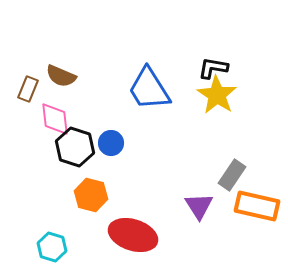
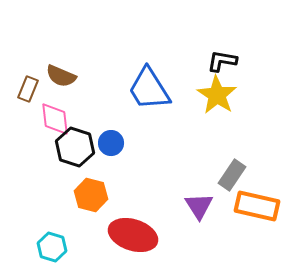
black L-shape: moved 9 px right, 7 px up
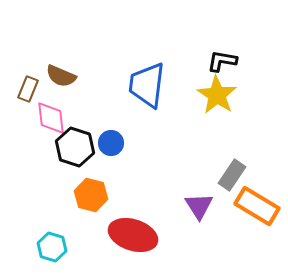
blue trapezoid: moved 2 px left, 4 px up; rotated 39 degrees clockwise
pink diamond: moved 4 px left, 1 px up
orange rectangle: rotated 18 degrees clockwise
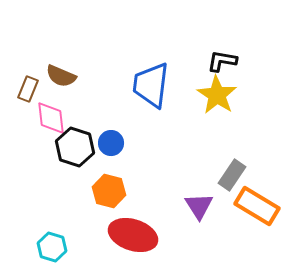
blue trapezoid: moved 4 px right
orange hexagon: moved 18 px right, 4 px up
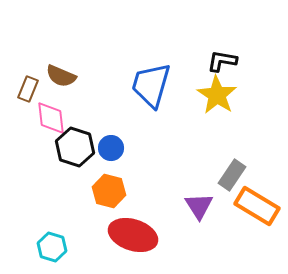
blue trapezoid: rotated 9 degrees clockwise
blue circle: moved 5 px down
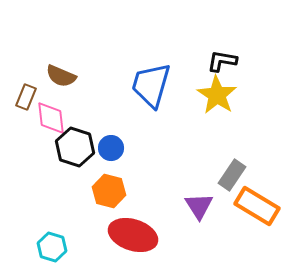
brown rectangle: moved 2 px left, 8 px down
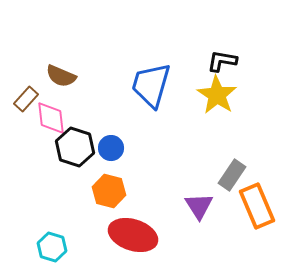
brown rectangle: moved 2 px down; rotated 20 degrees clockwise
orange rectangle: rotated 36 degrees clockwise
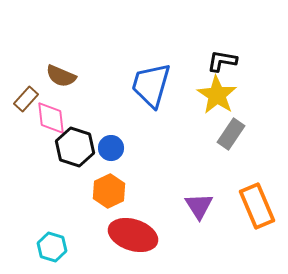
gray rectangle: moved 1 px left, 41 px up
orange hexagon: rotated 20 degrees clockwise
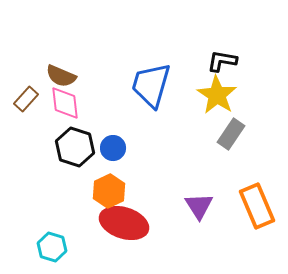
pink diamond: moved 14 px right, 15 px up
blue circle: moved 2 px right
red ellipse: moved 9 px left, 12 px up
